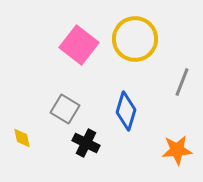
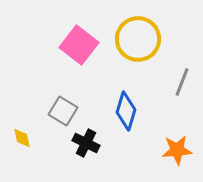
yellow circle: moved 3 px right
gray square: moved 2 px left, 2 px down
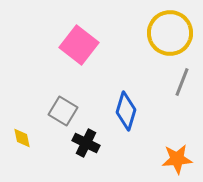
yellow circle: moved 32 px right, 6 px up
orange star: moved 9 px down
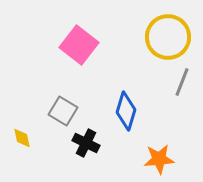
yellow circle: moved 2 px left, 4 px down
orange star: moved 18 px left
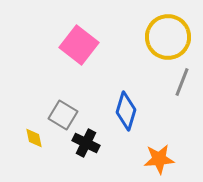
gray square: moved 4 px down
yellow diamond: moved 12 px right
